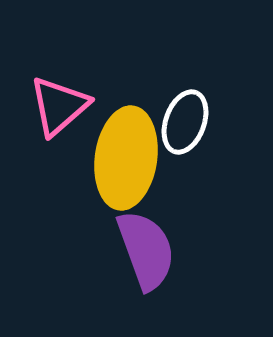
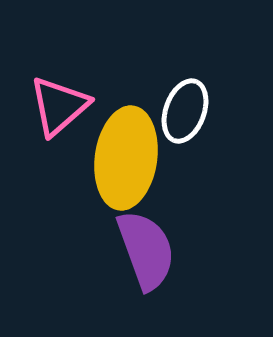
white ellipse: moved 11 px up
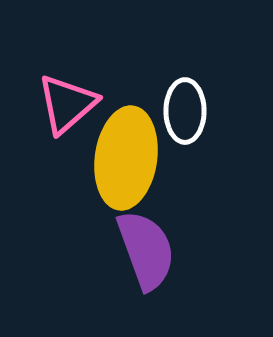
pink triangle: moved 8 px right, 2 px up
white ellipse: rotated 20 degrees counterclockwise
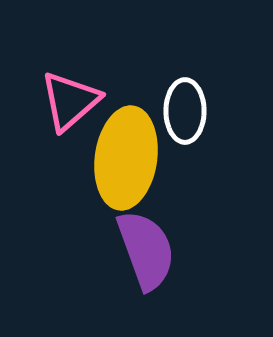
pink triangle: moved 3 px right, 3 px up
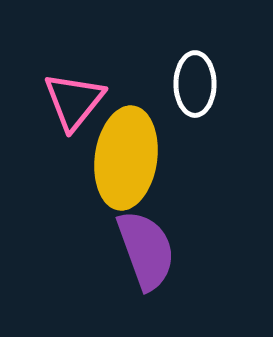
pink triangle: moved 4 px right; rotated 10 degrees counterclockwise
white ellipse: moved 10 px right, 27 px up
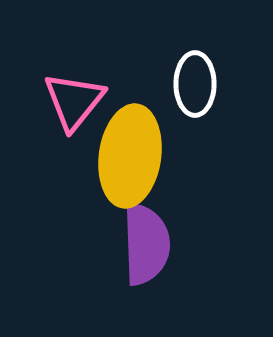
yellow ellipse: moved 4 px right, 2 px up
purple semicircle: moved 6 px up; rotated 18 degrees clockwise
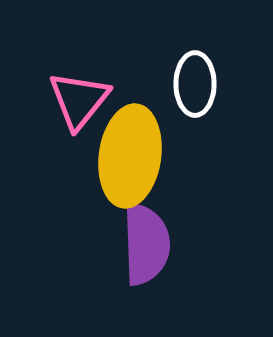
pink triangle: moved 5 px right, 1 px up
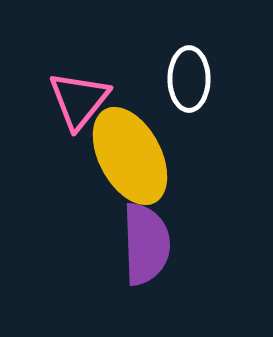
white ellipse: moved 6 px left, 5 px up
yellow ellipse: rotated 36 degrees counterclockwise
